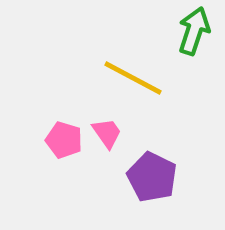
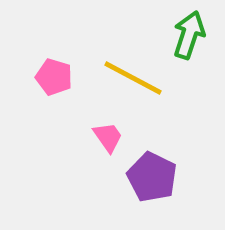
green arrow: moved 5 px left, 4 px down
pink trapezoid: moved 1 px right, 4 px down
pink pentagon: moved 10 px left, 63 px up
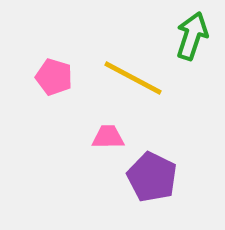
green arrow: moved 3 px right, 1 px down
pink trapezoid: rotated 56 degrees counterclockwise
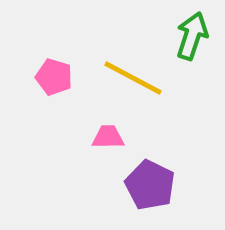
purple pentagon: moved 2 px left, 8 px down
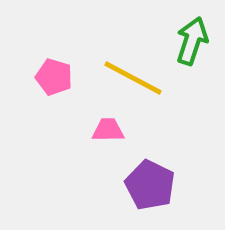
green arrow: moved 5 px down
pink trapezoid: moved 7 px up
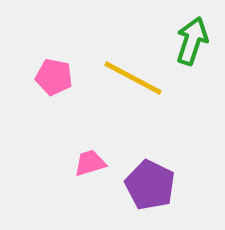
pink pentagon: rotated 6 degrees counterclockwise
pink trapezoid: moved 18 px left, 33 px down; rotated 16 degrees counterclockwise
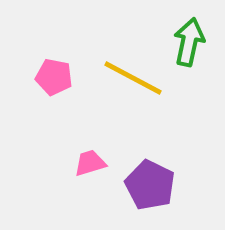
green arrow: moved 3 px left, 1 px down; rotated 6 degrees counterclockwise
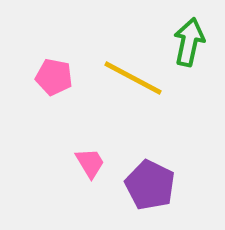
pink trapezoid: rotated 76 degrees clockwise
